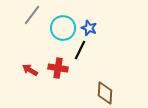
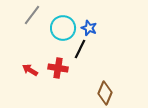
black line: moved 1 px up
brown diamond: rotated 20 degrees clockwise
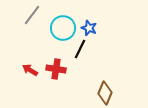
red cross: moved 2 px left, 1 px down
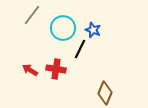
blue star: moved 4 px right, 2 px down
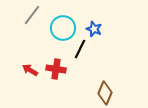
blue star: moved 1 px right, 1 px up
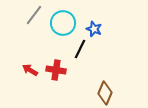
gray line: moved 2 px right
cyan circle: moved 5 px up
red cross: moved 1 px down
